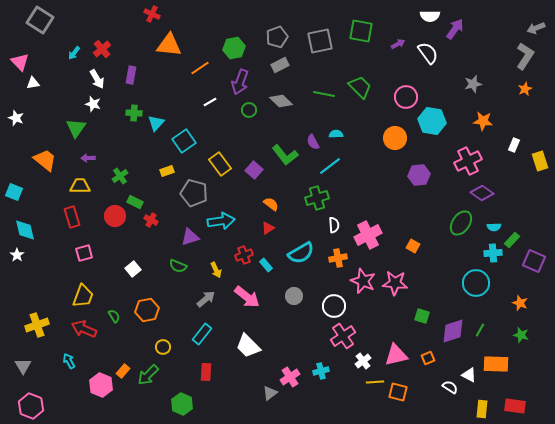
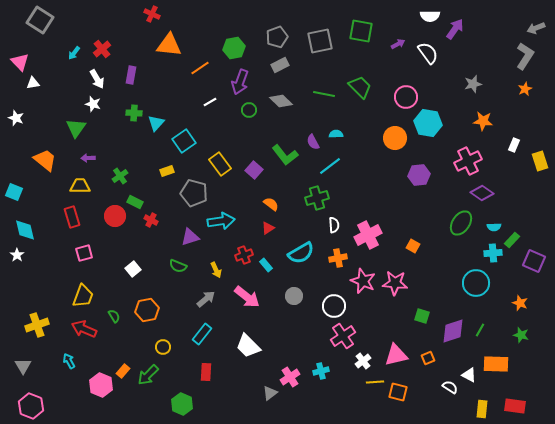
cyan hexagon at (432, 121): moved 4 px left, 2 px down
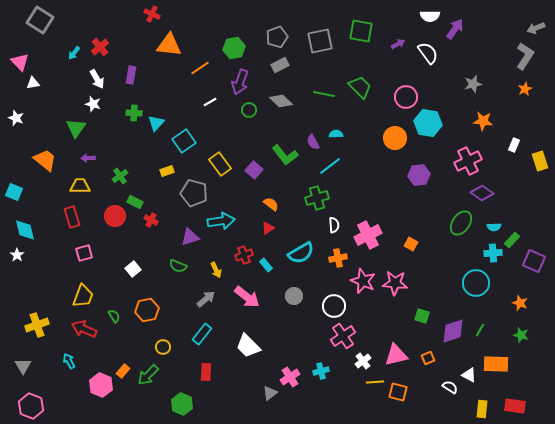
red cross at (102, 49): moved 2 px left, 2 px up
orange square at (413, 246): moved 2 px left, 2 px up
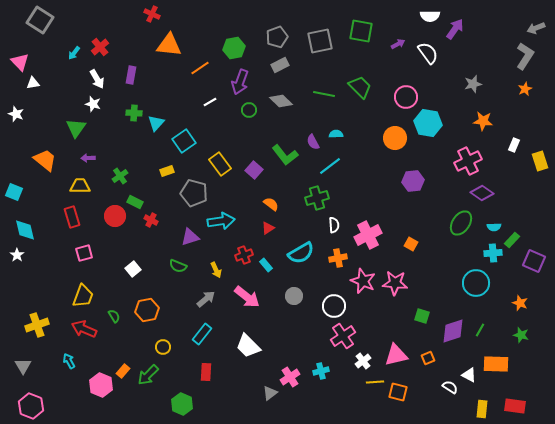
white star at (16, 118): moved 4 px up
purple hexagon at (419, 175): moved 6 px left, 6 px down
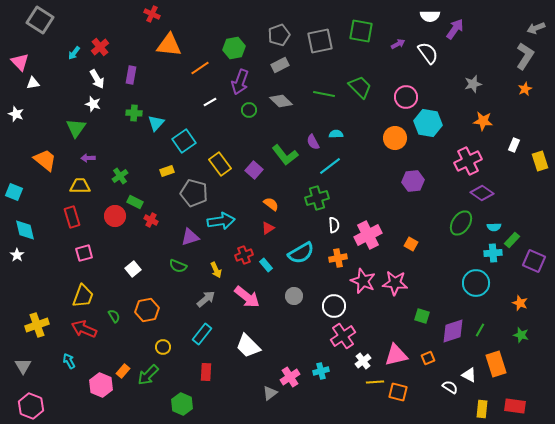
gray pentagon at (277, 37): moved 2 px right, 2 px up
orange rectangle at (496, 364): rotated 70 degrees clockwise
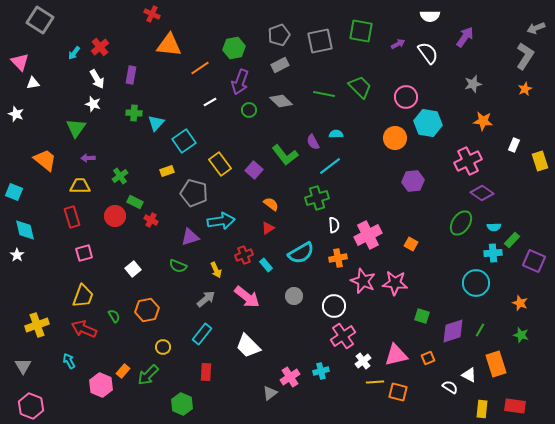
purple arrow at (455, 29): moved 10 px right, 8 px down
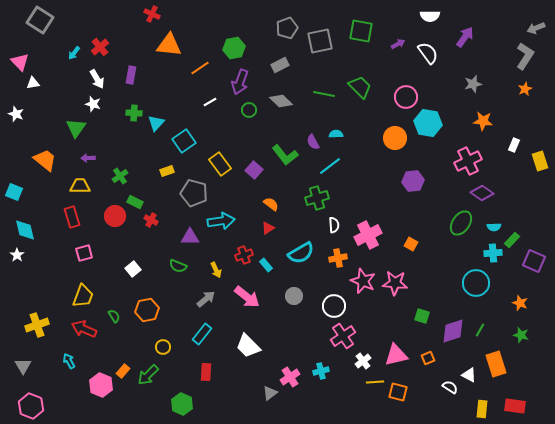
gray pentagon at (279, 35): moved 8 px right, 7 px up
purple triangle at (190, 237): rotated 18 degrees clockwise
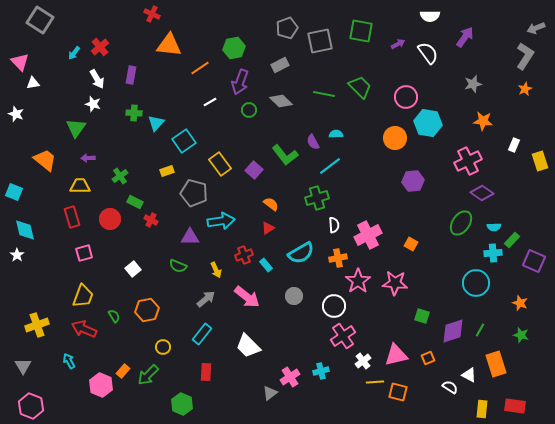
red circle at (115, 216): moved 5 px left, 3 px down
pink star at (363, 281): moved 5 px left; rotated 15 degrees clockwise
